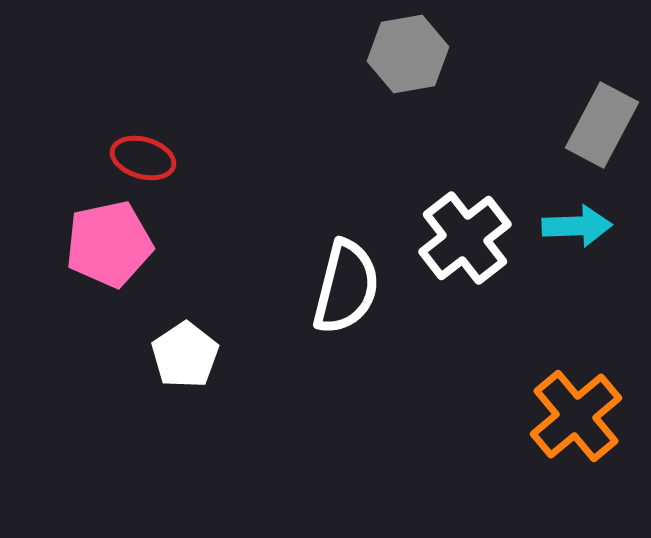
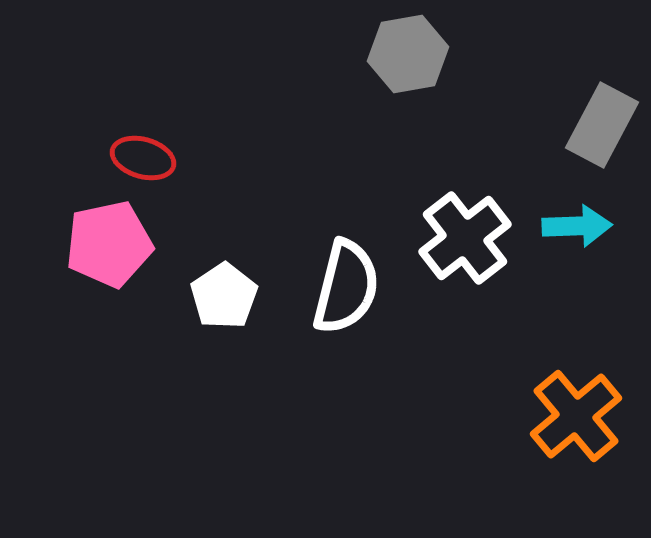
white pentagon: moved 39 px right, 59 px up
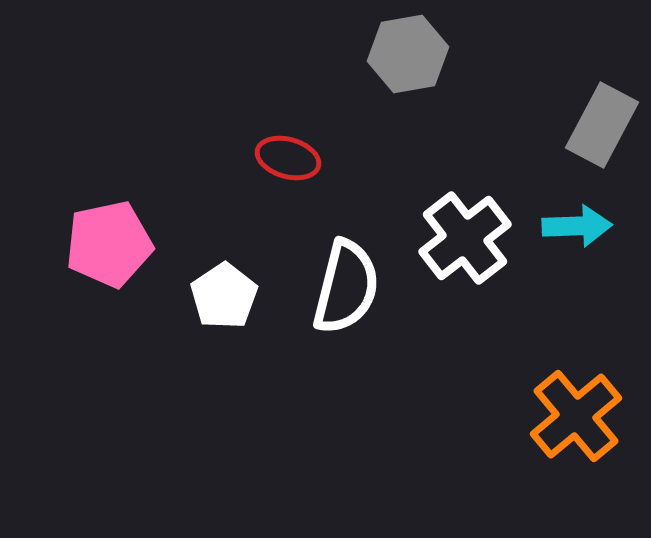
red ellipse: moved 145 px right
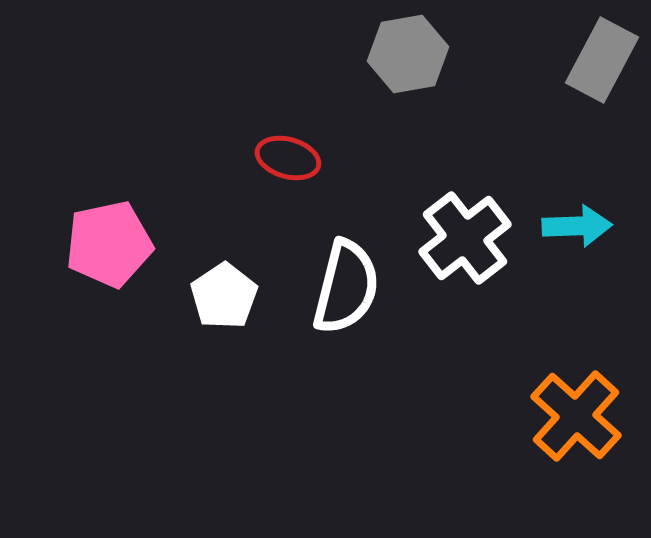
gray rectangle: moved 65 px up
orange cross: rotated 8 degrees counterclockwise
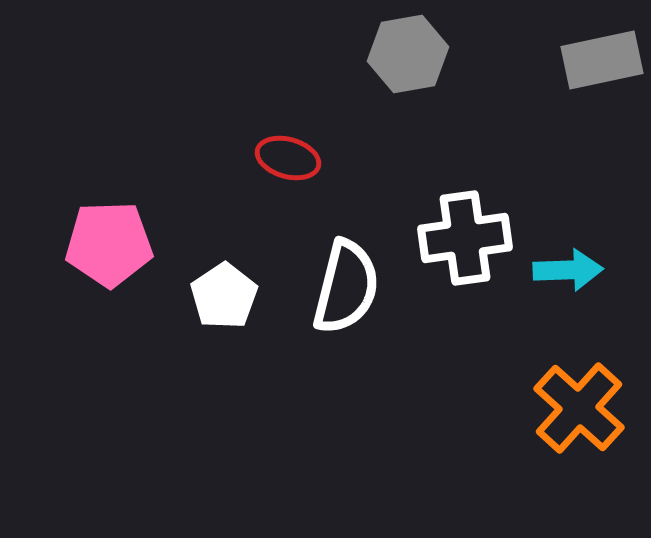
gray rectangle: rotated 50 degrees clockwise
cyan arrow: moved 9 px left, 44 px down
white cross: rotated 30 degrees clockwise
pink pentagon: rotated 10 degrees clockwise
orange cross: moved 3 px right, 8 px up
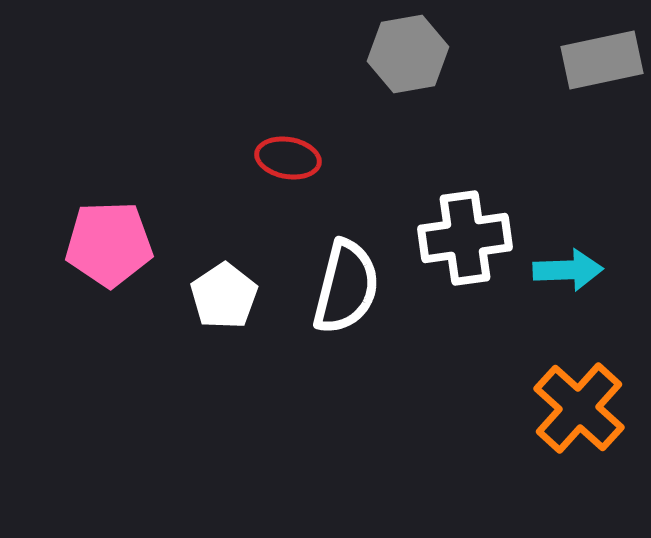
red ellipse: rotated 6 degrees counterclockwise
